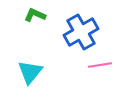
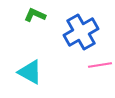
cyan triangle: rotated 40 degrees counterclockwise
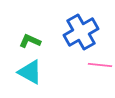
green L-shape: moved 5 px left, 26 px down
pink line: rotated 15 degrees clockwise
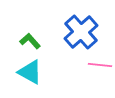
blue cross: rotated 12 degrees counterclockwise
green L-shape: rotated 25 degrees clockwise
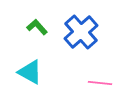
green L-shape: moved 7 px right, 14 px up
pink line: moved 18 px down
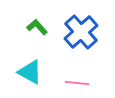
pink line: moved 23 px left
